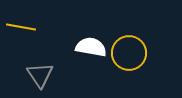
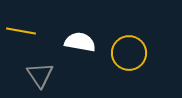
yellow line: moved 4 px down
white semicircle: moved 11 px left, 5 px up
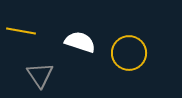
white semicircle: rotated 8 degrees clockwise
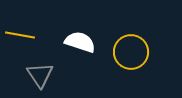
yellow line: moved 1 px left, 4 px down
yellow circle: moved 2 px right, 1 px up
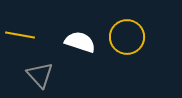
yellow circle: moved 4 px left, 15 px up
gray triangle: rotated 8 degrees counterclockwise
